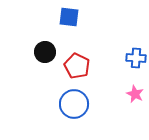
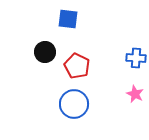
blue square: moved 1 px left, 2 px down
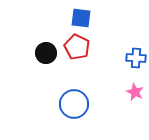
blue square: moved 13 px right, 1 px up
black circle: moved 1 px right, 1 px down
red pentagon: moved 19 px up
pink star: moved 2 px up
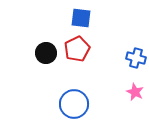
red pentagon: moved 2 px down; rotated 20 degrees clockwise
blue cross: rotated 12 degrees clockwise
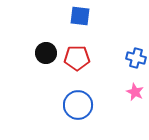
blue square: moved 1 px left, 2 px up
red pentagon: moved 9 px down; rotated 25 degrees clockwise
blue circle: moved 4 px right, 1 px down
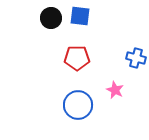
black circle: moved 5 px right, 35 px up
pink star: moved 20 px left, 2 px up
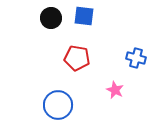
blue square: moved 4 px right
red pentagon: rotated 10 degrees clockwise
blue circle: moved 20 px left
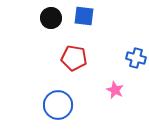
red pentagon: moved 3 px left
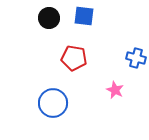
black circle: moved 2 px left
blue circle: moved 5 px left, 2 px up
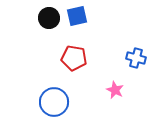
blue square: moved 7 px left; rotated 20 degrees counterclockwise
blue circle: moved 1 px right, 1 px up
